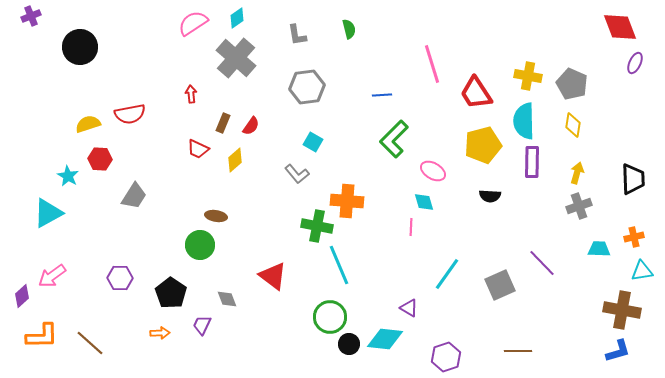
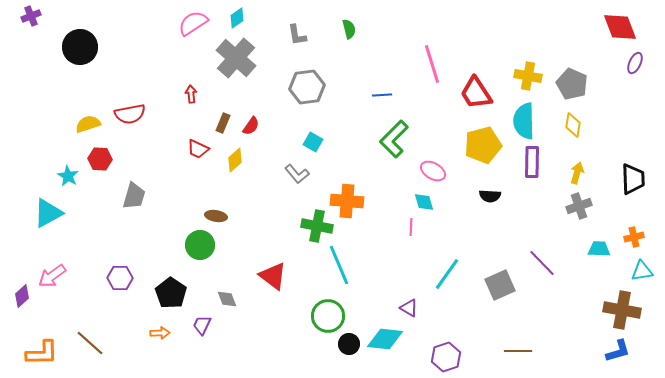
gray trapezoid at (134, 196): rotated 16 degrees counterclockwise
green circle at (330, 317): moved 2 px left, 1 px up
orange L-shape at (42, 336): moved 17 px down
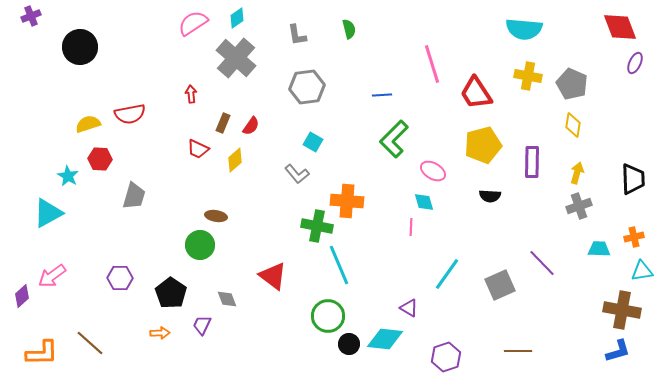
cyan semicircle at (524, 121): moved 92 px up; rotated 84 degrees counterclockwise
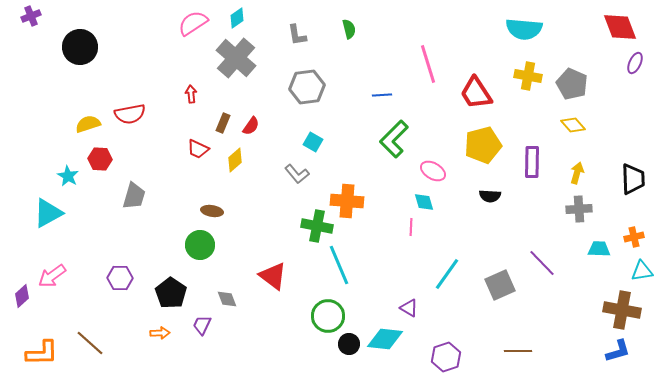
pink line at (432, 64): moved 4 px left
yellow diamond at (573, 125): rotated 50 degrees counterclockwise
gray cross at (579, 206): moved 3 px down; rotated 15 degrees clockwise
brown ellipse at (216, 216): moved 4 px left, 5 px up
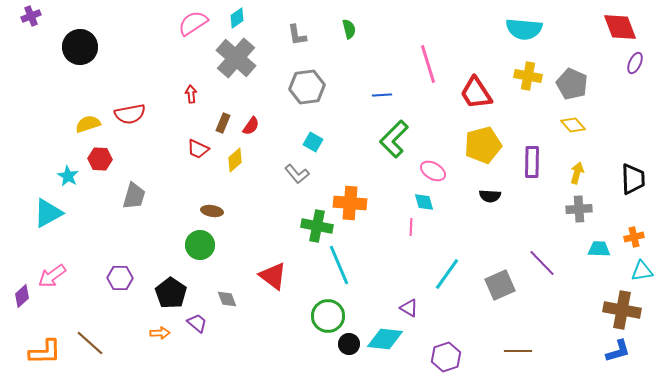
orange cross at (347, 201): moved 3 px right, 2 px down
purple trapezoid at (202, 325): moved 5 px left, 2 px up; rotated 105 degrees clockwise
orange L-shape at (42, 353): moved 3 px right, 1 px up
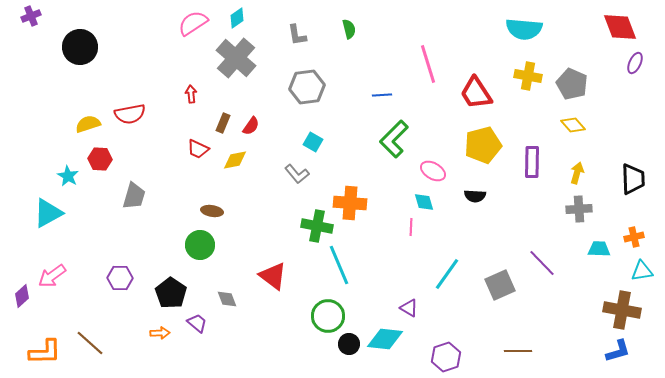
yellow diamond at (235, 160): rotated 30 degrees clockwise
black semicircle at (490, 196): moved 15 px left
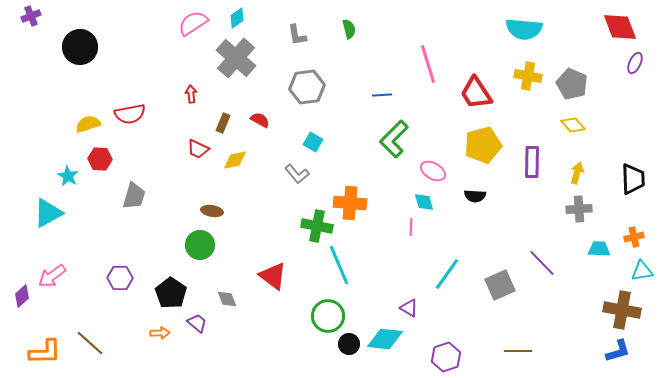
red semicircle at (251, 126): moved 9 px right, 6 px up; rotated 96 degrees counterclockwise
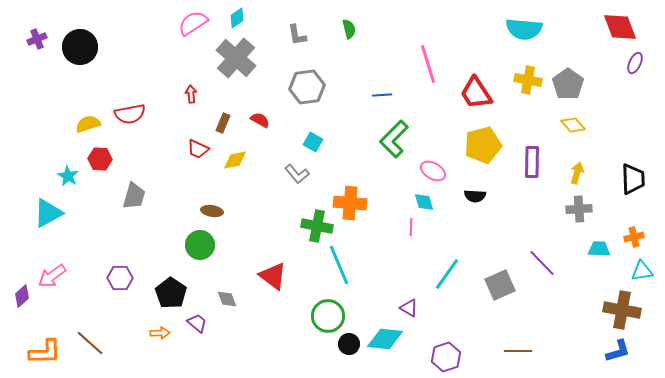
purple cross at (31, 16): moved 6 px right, 23 px down
yellow cross at (528, 76): moved 4 px down
gray pentagon at (572, 84): moved 4 px left; rotated 12 degrees clockwise
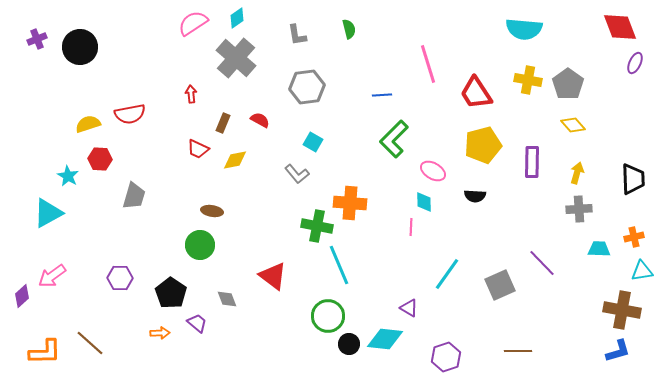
cyan diamond at (424, 202): rotated 15 degrees clockwise
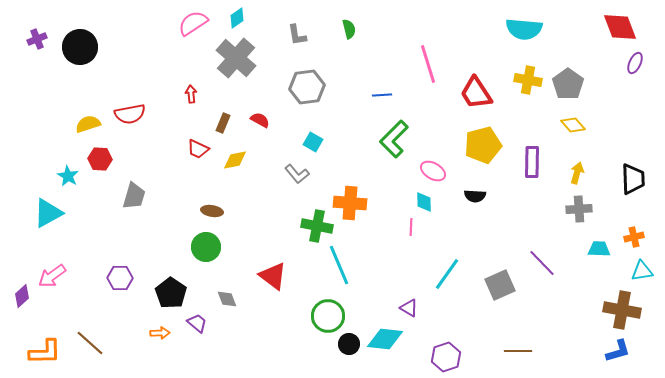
green circle at (200, 245): moved 6 px right, 2 px down
